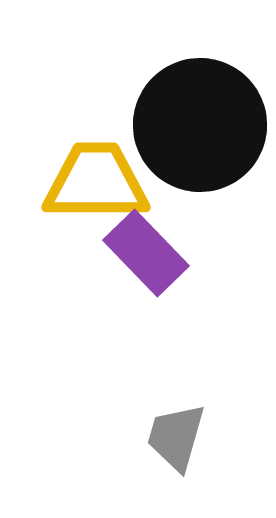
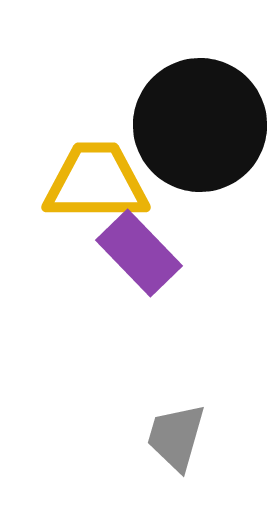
purple rectangle: moved 7 px left
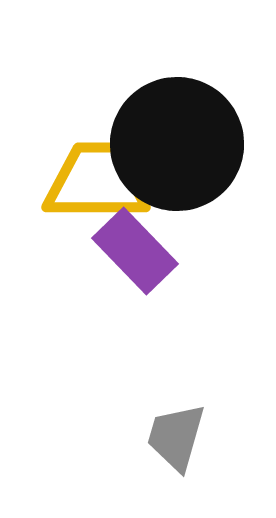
black circle: moved 23 px left, 19 px down
purple rectangle: moved 4 px left, 2 px up
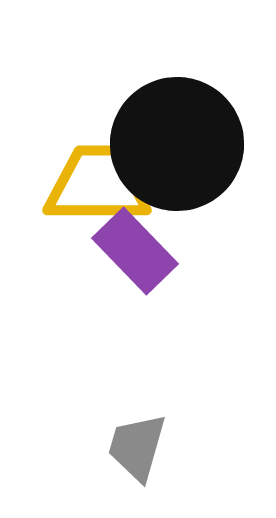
yellow trapezoid: moved 1 px right, 3 px down
gray trapezoid: moved 39 px left, 10 px down
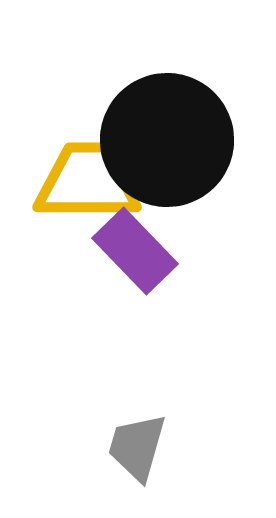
black circle: moved 10 px left, 4 px up
yellow trapezoid: moved 10 px left, 3 px up
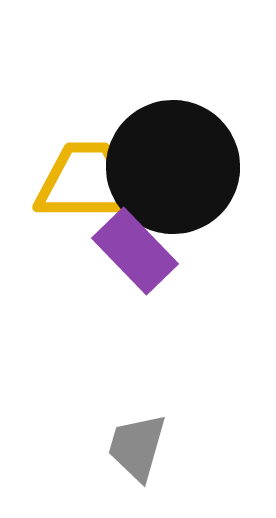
black circle: moved 6 px right, 27 px down
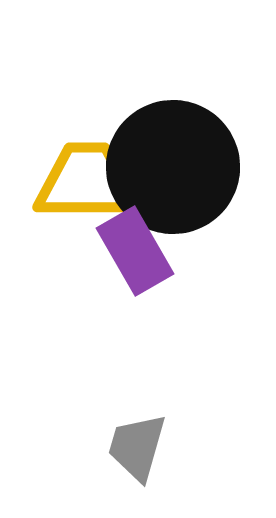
purple rectangle: rotated 14 degrees clockwise
